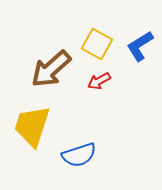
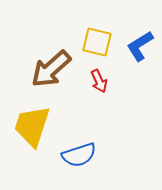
yellow square: moved 2 px up; rotated 16 degrees counterclockwise
red arrow: rotated 85 degrees counterclockwise
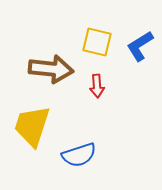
brown arrow: rotated 132 degrees counterclockwise
red arrow: moved 2 px left, 5 px down; rotated 20 degrees clockwise
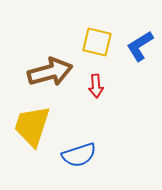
brown arrow: moved 1 px left, 3 px down; rotated 21 degrees counterclockwise
red arrow: moved 1 px left
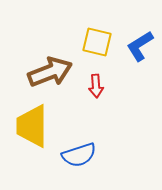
brown arrow: rotated 6 degrees counterclockwise
yellow trapezoid: rotated 18 degrees counterclockwise
